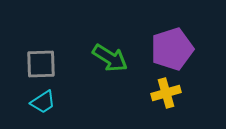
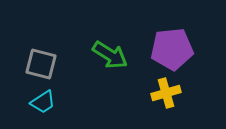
purple pentagon: rotated 12 degrees clockwise
green arrow: moved 3 px up
gray square: rotated 16 degrees clockwise
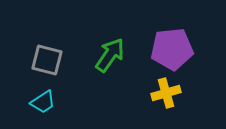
green arrow: rotated 87 degrees counterclockwise
gray square: moved 6 px right, 4 px up
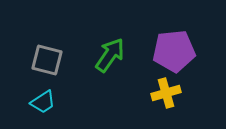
purple pentagon: moved 2 px right, 2 px down
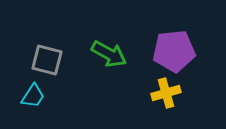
green arrow: moved 1 px left, 1 px up; rotated 84 degrees clockwise
cyan trapezoid: moved 10 px left, 6 px up; rotated 24 degrees counterclockwise
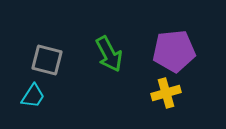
green arrow: rotated 33 degrees clockwise
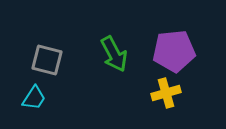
green arrow: moved 5 px right
cyan trapezoid: moved 1 px right, 2 px down
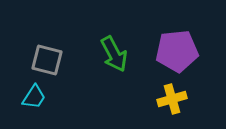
purple pentagon: moved 3 px right
yellow cross: moved 6 px right, 6 px down
cyan trapezoid: moved 1 px up
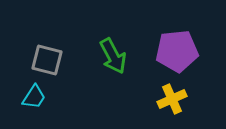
green arrow: moved 1 px left, 2 px down
yellow cross: rotated 8 degrees counterclockwise
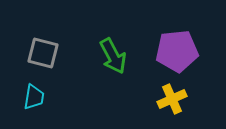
gray square: moved 4 px left, 7 px up
cyan trapezoid: rotated 24 degrees counterclockwise
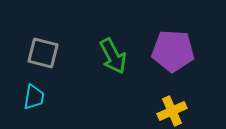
purple pentagon: moved 4 px left; rotated 9 degrees clockwise
yellow cross: moved 12 px down
